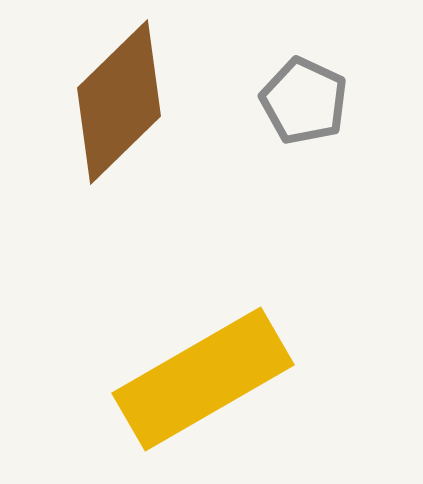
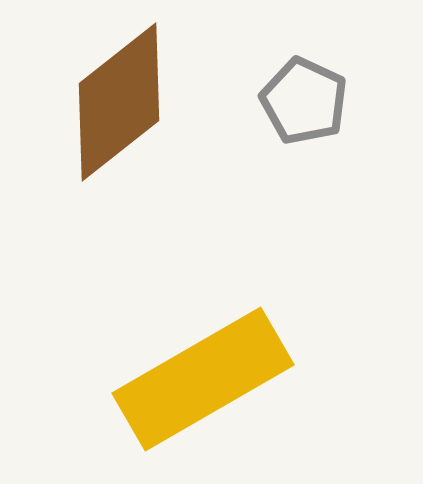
brown diamond: rotated 6 degrees clockwise
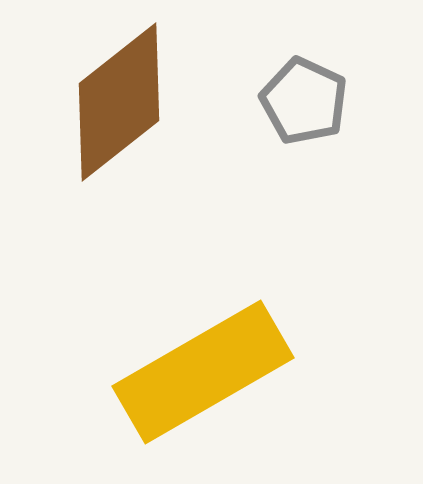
yellow rectangle: moved 7 px up
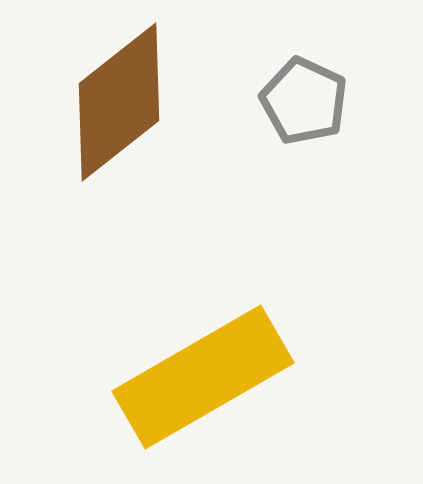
yellow rectangle: moved 5 px down
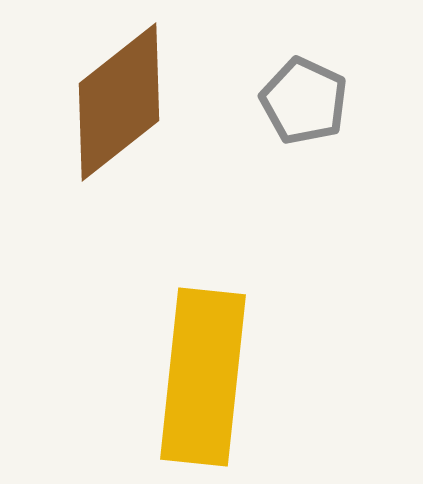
yellow rectangle: rotated 54 degrees counterclockwise
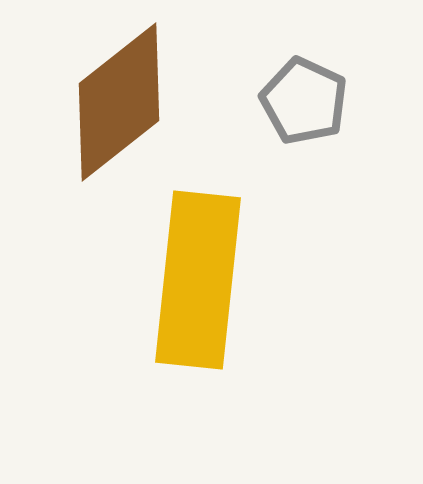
yellow rectangle: moved 5 px left, 97 px up
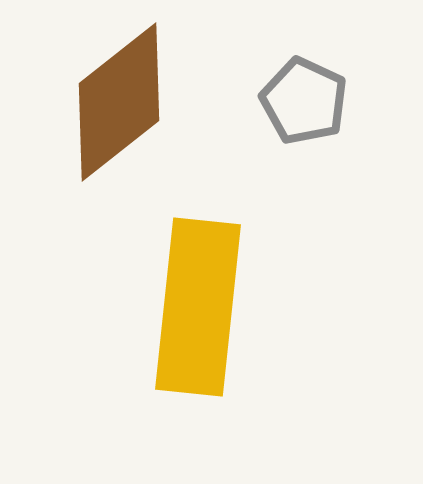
yellow rectangle: moved 27 px down
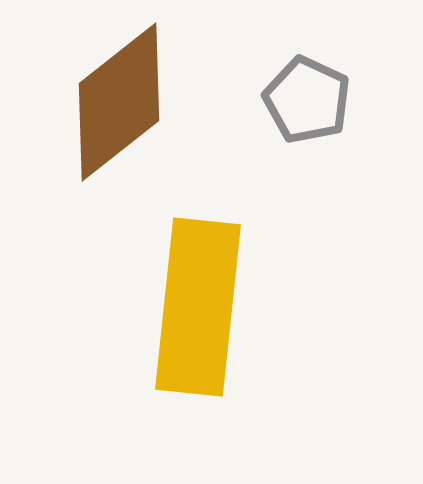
gray pentagon: moved 3 px right, 1 px up
